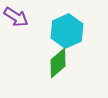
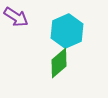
green diamond: moved 1 px right
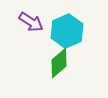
purple arrow: moved 15 px right, 5 px down
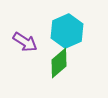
purple arrow: moved 6 px left, 20 px down
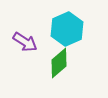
cyan hexagon: moved 2 px up
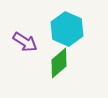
cyan hexagon: rotated 12 degrees counterclockwise
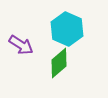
purple arrow: moved 4 px left, 3 px down
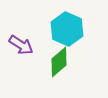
green diamond: moved 1 px up
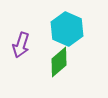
purple arrow: rotated 75 degrees clockwise
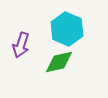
green diamond: rotated 28 degrees clockwise
